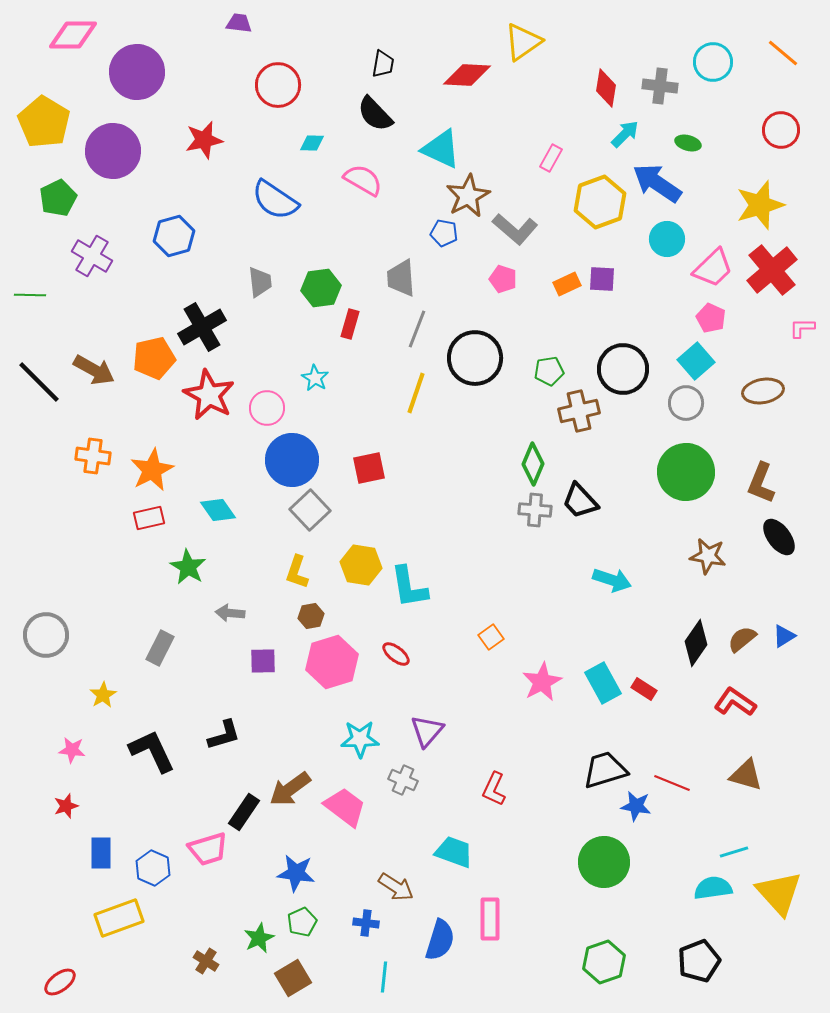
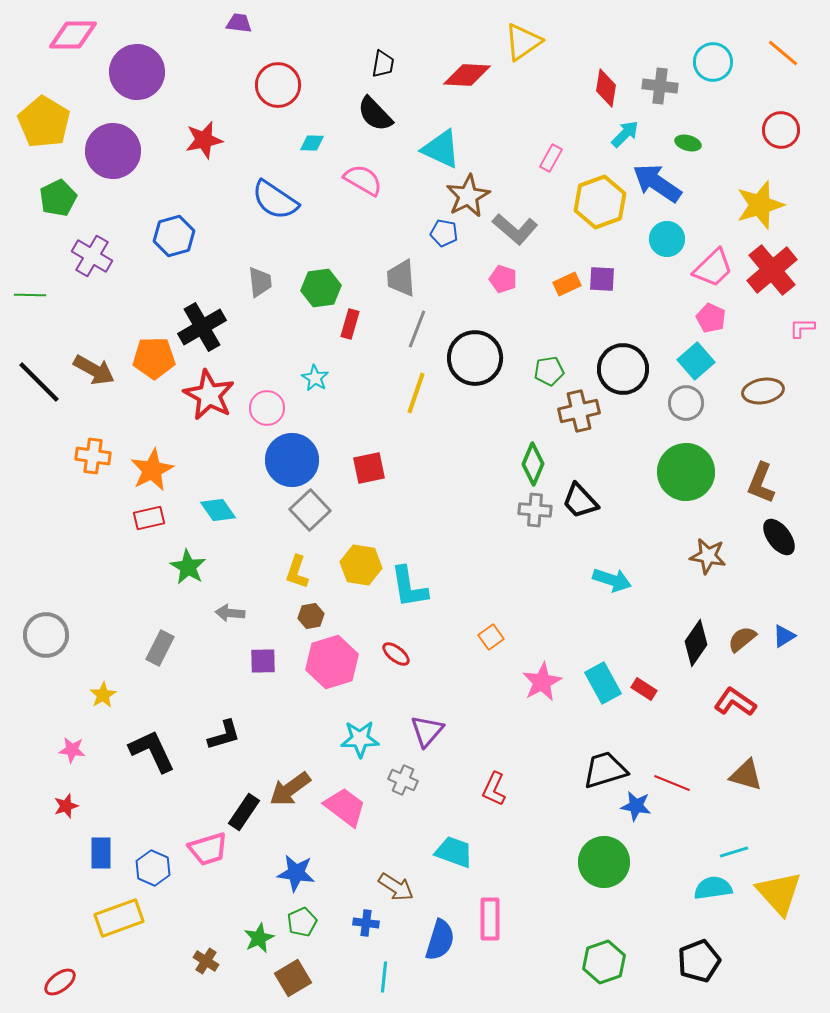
orange pentagon at (154, 358): rotated 12 degrees clockwise
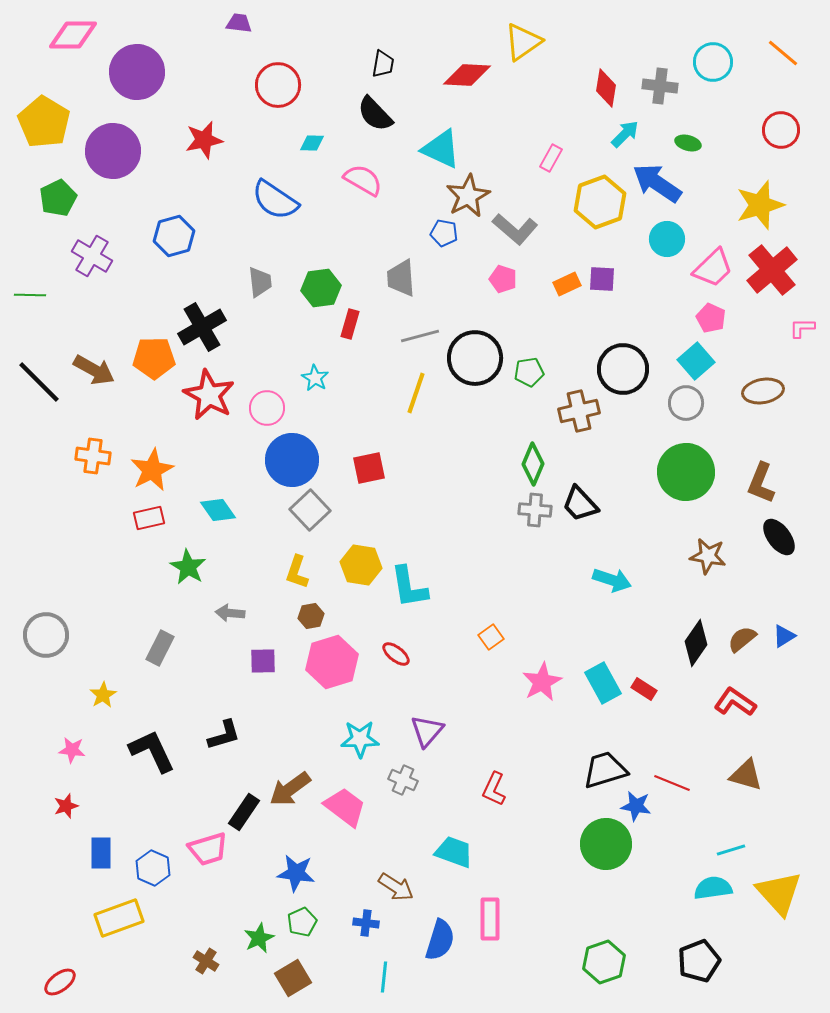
gray line at (417, 329): moved 3 px right, 7 px down; rotated 54 degrees clockwise
green pentagon at (549, 371): moved 20 px left, 1 px down
black trapezoid at (580, 501): moved 3 px down
cyan line at (734, 852): moved 3 px left, 2 px up
green circle at (604, 862): moved 2 px right, 18 px up
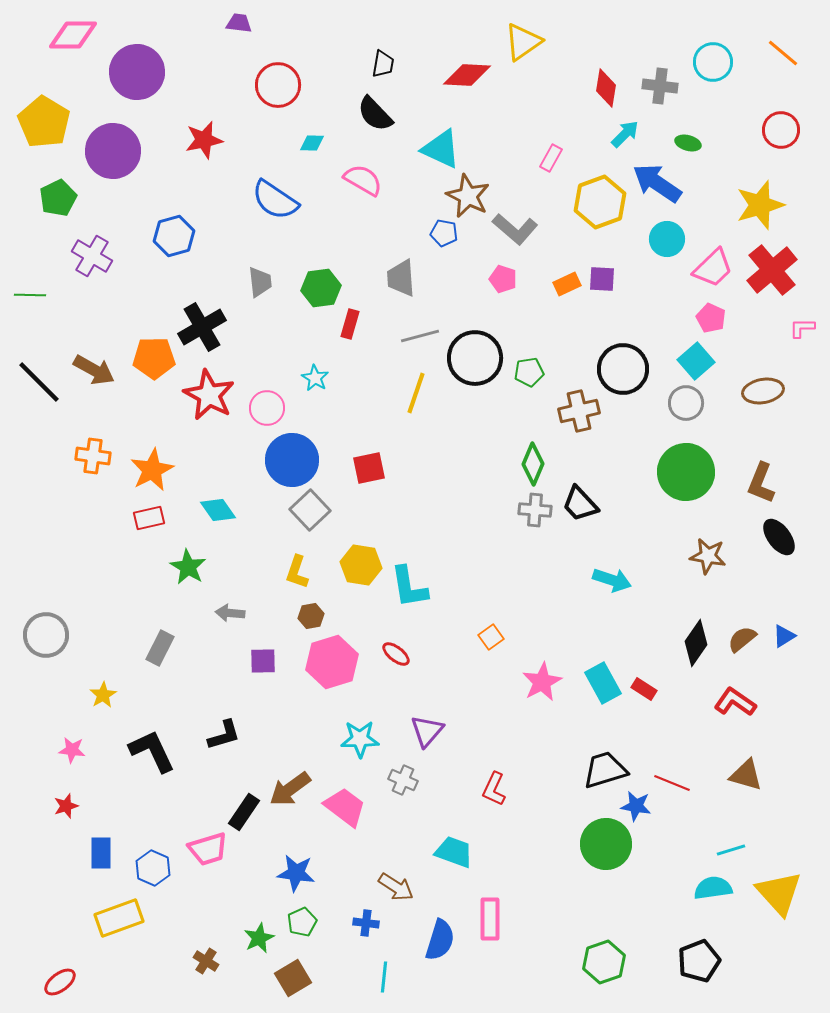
brown star at (468, 196): rotated 18 degrees counterclockwise
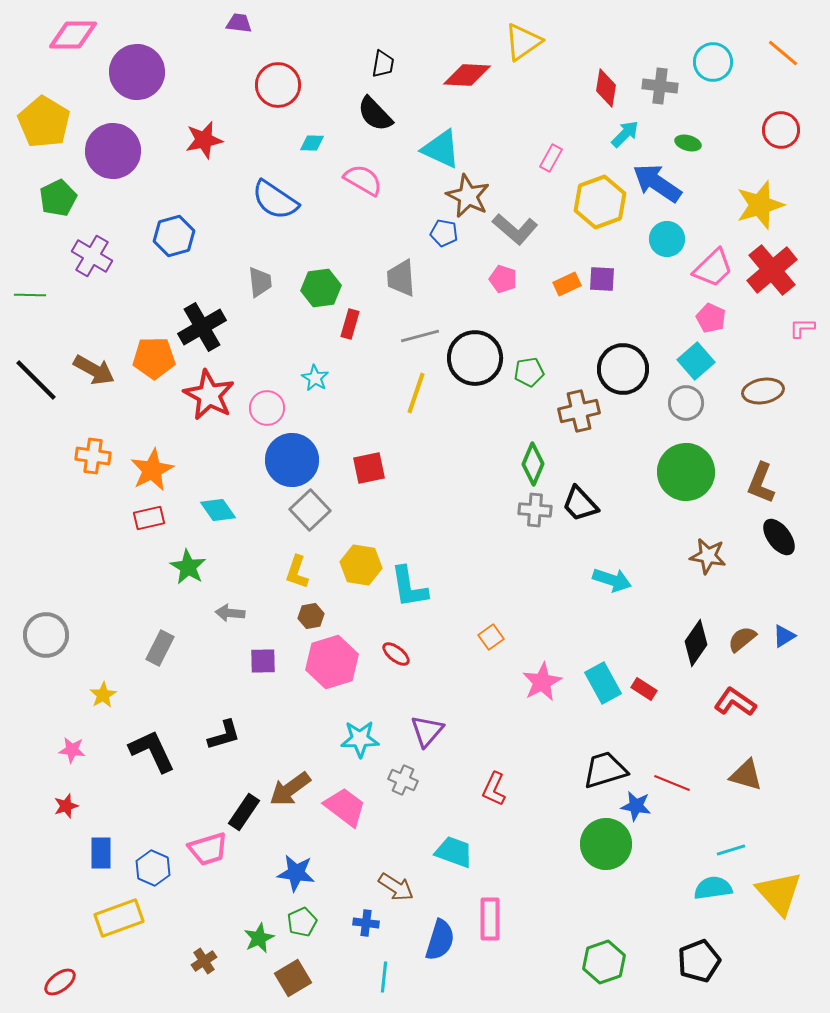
black line at (39, 382): moved 3 px left, 2 px up
brown cross at (206, 961): moved 2 px left; rotated 25 degrees clockwise
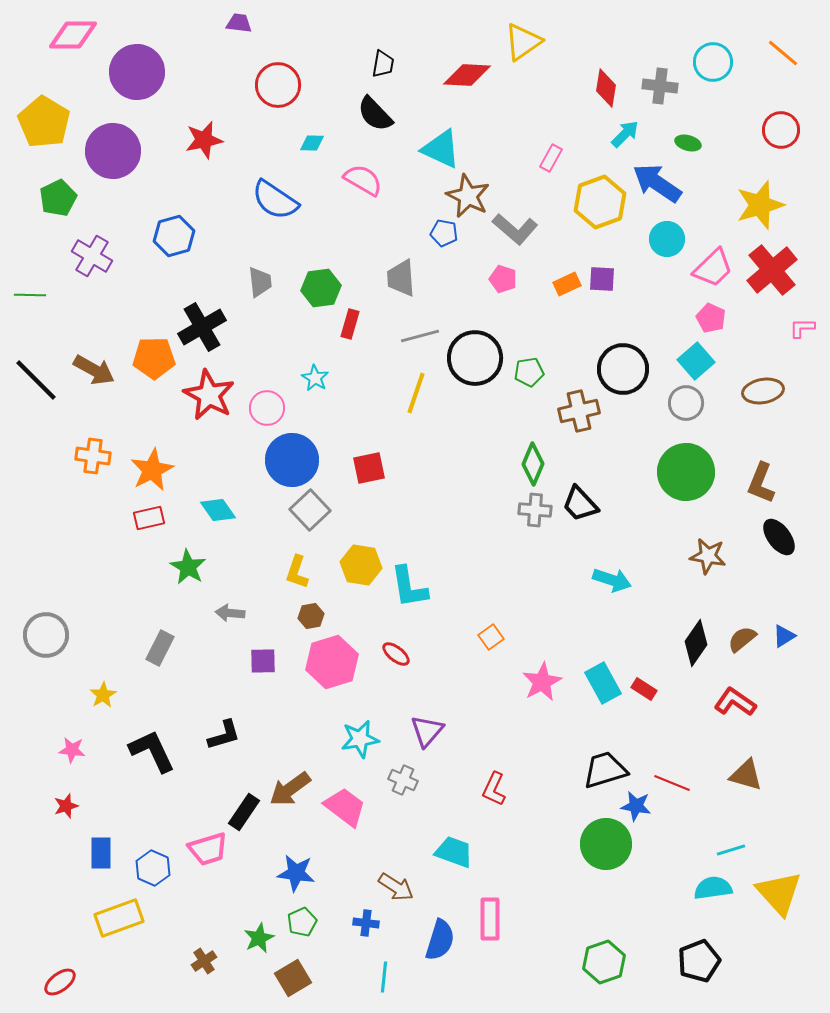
cyan star at (360, 739): rotated 9 degrees counterclockwise
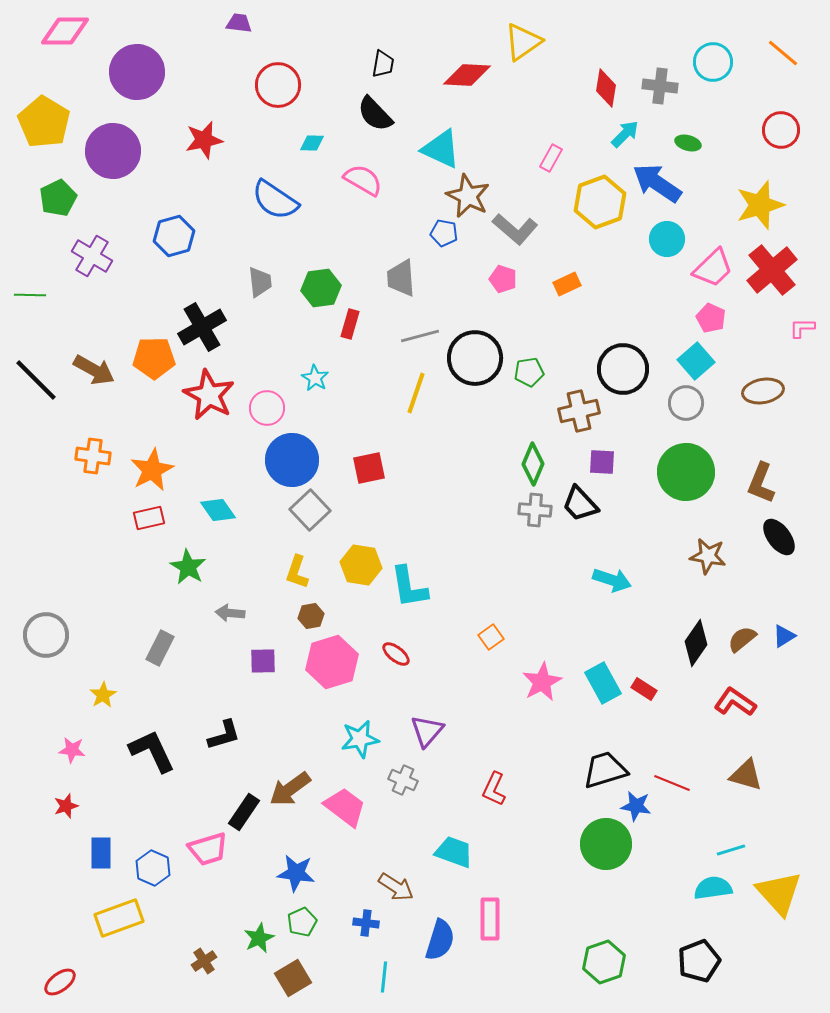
pink diamond at (73, 35): moved 8 px left, 4 px up
purple square at (602, 279): moved 183 px down
